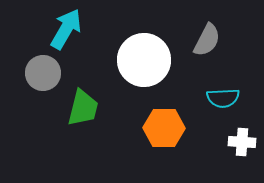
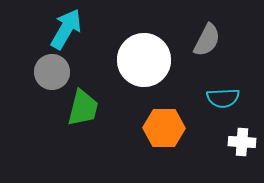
gray circle: moved 9 px right, 1 px up
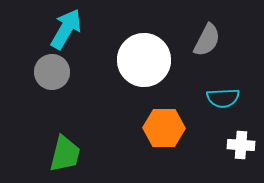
green trapezoid: moved 18 px left, 46 px down
white cross: moved 1 px left, 3 px down
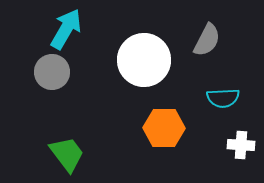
green trapezoid: moved 2 px right; rotated 51 degrees counterclockwise
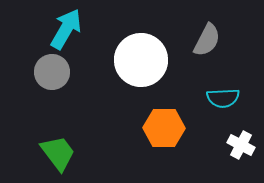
white circle: moved 3 px left
white cross: rotated 24 degrees clockwise
green trapezoid: moved 9 px left, 1 px up
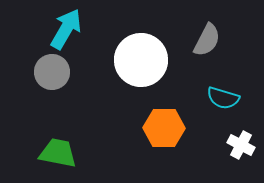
cyan semicircle: rotated 20 degrees clockwise
green trapezoid: rotated 42 degrees counterclockwise
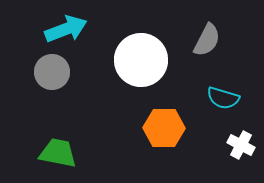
cyan arrow: rotated 39 degrees clockwise
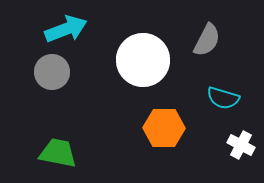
white circle: moved 2 px right
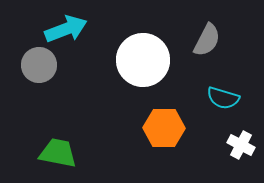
gray circle: moved 13 px left, 7 px up
